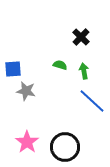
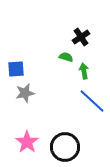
black cross: rotated 12 degrees clockwise
green semicircle: moved 6 px right, 8 px up
blue square: moved 3 px right
gray star: moved 1 px left, 2 px down; rotated 24 degrees counterclockwise
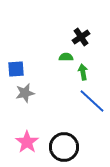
green semicircle: rotated 16 degrees counterclockwise
green arrow: moved 1 px left, 1 px down
black circle: moved 1 px left
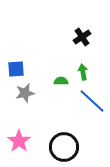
black cross: moved 1 px right
green semicircle: moved 5 px left, 24 px down
pink star: moved 8 px left, 1 px up
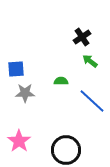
green arrow: moved 7 px right, 11 px up; rotated 42 degrees counterclockwise
gray star: rotated 12 degrees clockwise
black circle: moved 2 px right, 3 px down
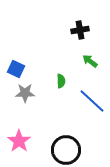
black cross: moved 2 px left, 7 px up; rotated 24 degrees clockwise
blue square: rotated 30 degrees clockwise
green semicircle: rotated 88 degrees clockwise
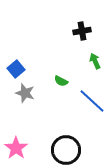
black cross: moved 2 px right, 1 px down
green arrow: moved 5 px right; rotated 28 degrees clockwise
blue square: rotated 24 degrees clockwise
green semicircle: rotated 120 degrees clockwise
gray star: rotated 18 degrees clockwise
pink star: moved 3 px left, 7 px down
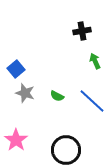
green semicircle: moved 4 px left, 15 px down
pink star: moved 8 px up
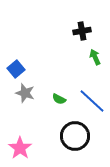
green arrow: moved 4 px up
green semicircle: moved 2 px right, 3 px down
pink star: moved 4 px right, 8 px down
black circle: moved 9 px right, 14 px up
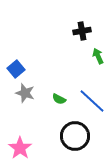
green arrow: moved 3 px right, 1 px up
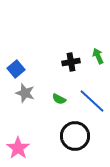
black cross: moved 11 px left, 31 px down
pink star: moved 2 px left
